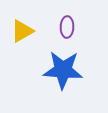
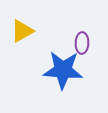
purple ellipse: moved 15 px right, 16 px down
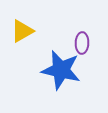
blue star: moved 2 px left; rotated 9 degrees clockwise
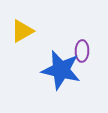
purple ellipse: moved 8 px down
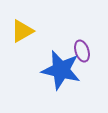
purple ellipse: rotated 20 degrees counterclockwise
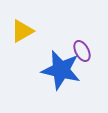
purple ellipse: rotated 10 degrees counterclockwise
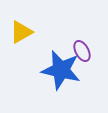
yellow triangle: moved 1 px left, 1 px down
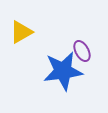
blue star: moved 2 px right, 1 px down; rotated 21 degrees counterclockwise
